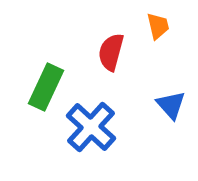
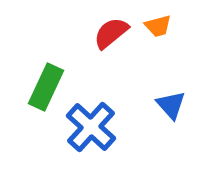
orange trapezoid: rotated 88 degrees clockwise
red semicircle: moved 19 px up; rotated 36 degrees clockwise
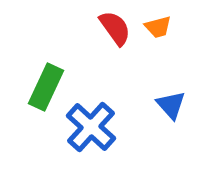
orange trapezoid: moved 1 px down
red semicircle: moved 4 px right, 5 px up; rotated 93 degrees clockwise
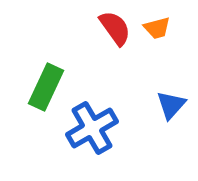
orange trapezoid: moved 1 px left, 1 px down
blue triangle: rotated 24 degrees clockwise
blue cross: moved 1 px right, 1 px down; rotated 18 degrees clockwise
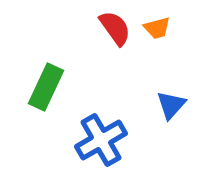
blue cross: moved 9 px right, 12 px down
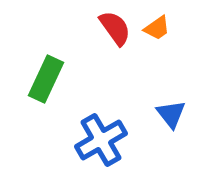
orange trapezoid: rotated 20 degrees counterclockwise
green rectangle: moved 8 px up
blue triangle: moved 9 px down; rotated 20 degrees counterclockwise
